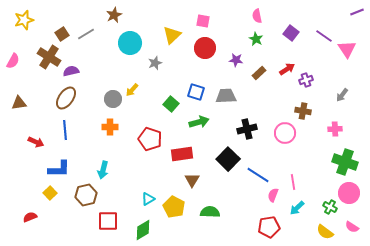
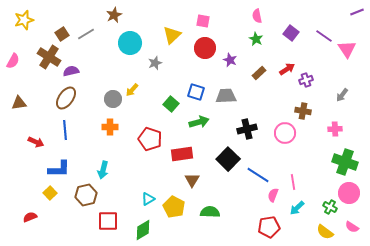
purple star at (236, 60): moved 6 px left; rotated 16 degrees clockwise
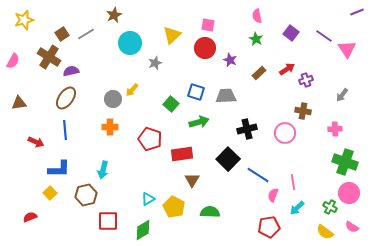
pink square at (203, 21): moved 5 px right, 4 px down
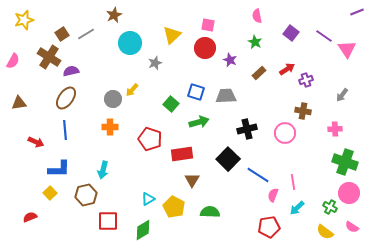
green star at (256, 39): moved 1 px left, 3 px down
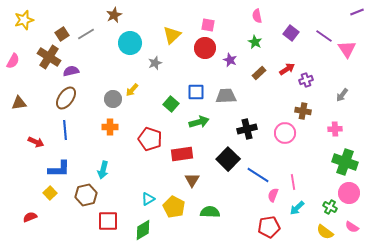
blue square at (196, 92): rotated 18 degrees counterclockwise
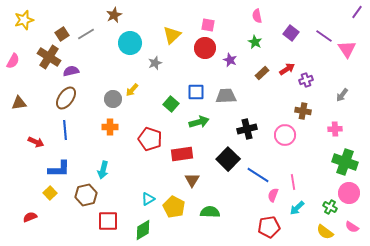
purple line at (357, 12): rotated 32 degrees counterclockwise
brown rectangle at (259, 73): moved 3 px right
pink circle at (285, 133): moved 2 px down
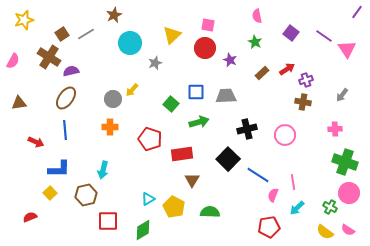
brown cross at (303, 111): moved 9 px up
pink semicircle at (352, 227): moved 4 px left, 3 px down
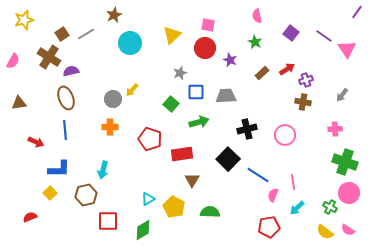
gray star at (155, 63): moved 25 px right, 10 px down
brown ellipse at (66, 98): rotated 55 degrees counterclockwise
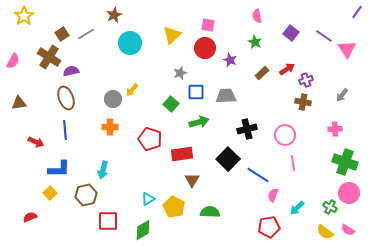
yellow star at (24, 20): moved 4 px up; rotated 18 degrees counterclockwise
pink line at (293, 182): moved 19 px up
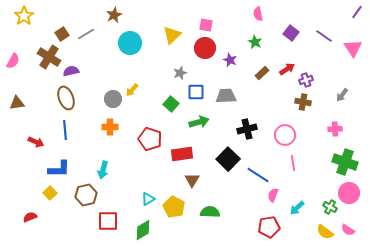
pink semicircle at (257, 16): moved 1 px right, 2 px up
pink square at (208, 25): moved 2 px left
pink triangle at (347, 49): moved 6 px right, 1 px up
brown triangle at (19, 103): moved 2 px left
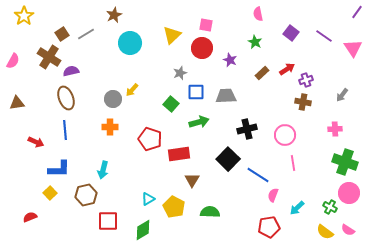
red circle at (205, 48): moved 3 px left
red rectangle at (182, 154): moved 3 px left
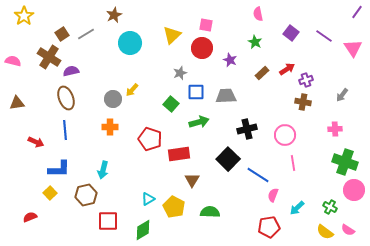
pink semicircle at (13, 61): rotated 105 degrees counterclockwise
pink circle at (349, 193): moved 5 px right, 3 px up
